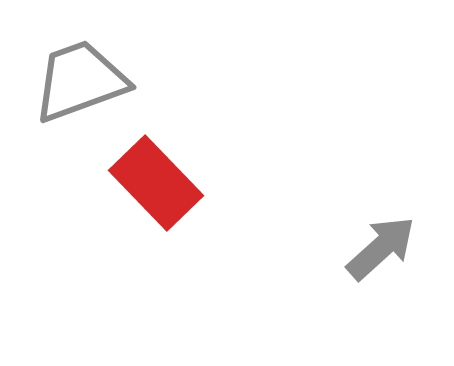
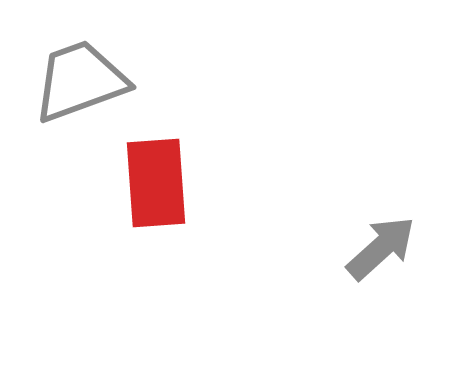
red rectangle: rotated 40 degrees clockwise
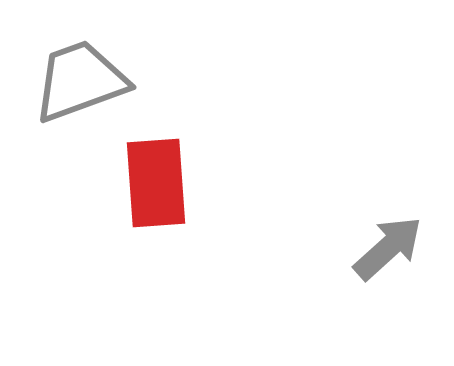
gray arrow: moved 7 px right
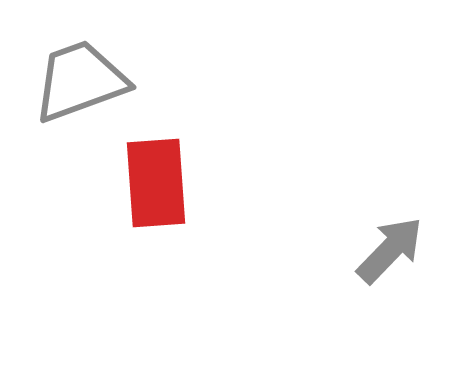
gray arrow: moved 2 px right, 2 px down; rotated 4 degrees counterclockwise
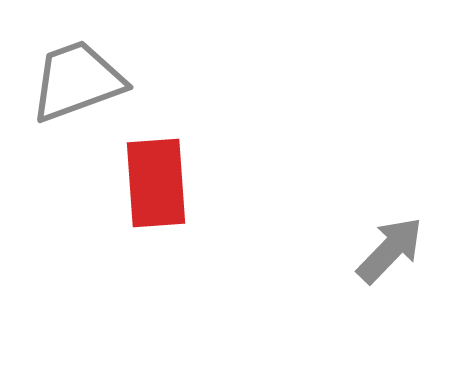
gray trapezoid: moved 3 px left
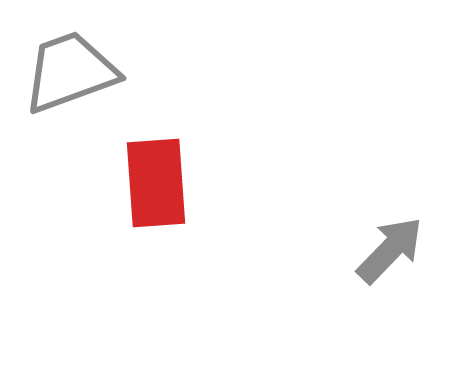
gray trapezoid: moved 7 px left, 9 px up
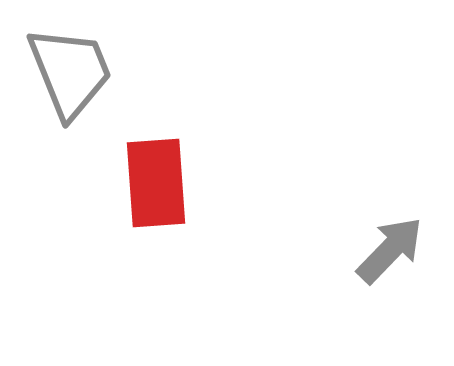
gray trapezoid: rotated 88 degrees clockwise
